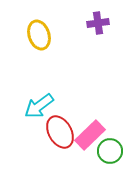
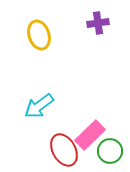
red ellipse: moved 4 px right, 18 px down
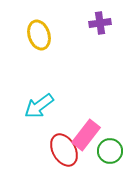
purple cross: moved 2 px right
pink rectangle: moved 4 px left; rotated 8 degrees counterclockwise
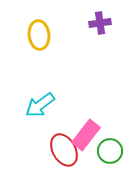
yellow ellipse: rotated 12 degrees clockwise
cyan arrow: moved 1 px right, 1 px up
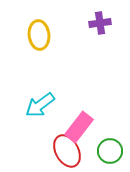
pink rectangle: moved 7 px left, 8 px up
red ellipse: moved 3 px right, 1 px down
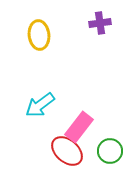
red ellipse: rotated 20 degrees counterclockwise
